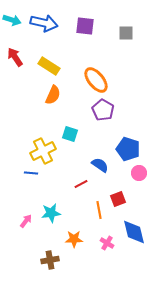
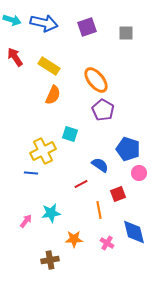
purple square: moved 2 px right, 1 px down; rotated 24 degrees counterclockwise
red square: moved 5 px up
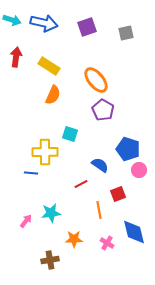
gray square: rotated 14 degrees counterclockwise
red arrow: moved 1 px right; rotated 42 degrees clockwise
yellow cross: moved 2 px right, 1 px down; rotated 25 degrees clockwise
pink circle: moved 3 px up
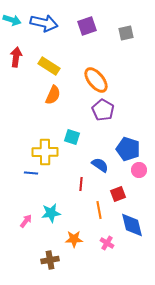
purple square: moved 1 px up
cyan square: moved 2 px right, 3 px down
red line: rotated 56 degrees counterclockwise
blue diamond: moved 2 px left, 7 px up
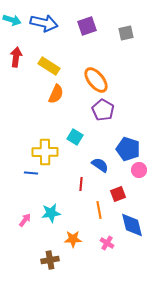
orange semicircle: moved 3 px right, 1 px up
cyan square: moved 3 px right; rotated 14 degrees clockwise
pink arrow: moved 1 px left, 1 px up
orange star: moved 1 px left
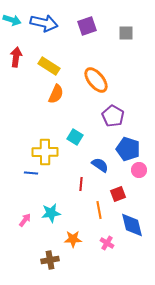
gray square: rotated 14 degrees clockwise
purple pentagon: moved 10 px right, 6 px down
